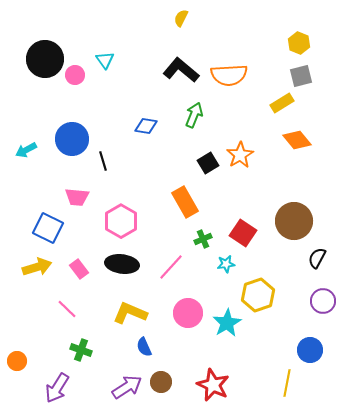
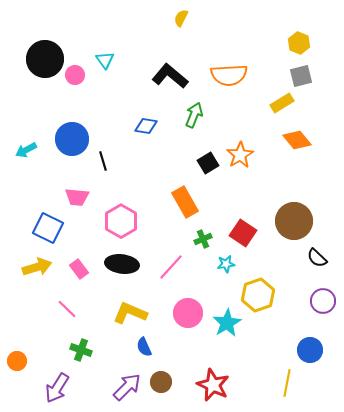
black L-shape at (181, 70): moved 11 px left, 6 px down
black semicircle at (317, 258): rotated 75 degrees counterclockwise
purple arrow at (127, 387): rotated 12 degrees counterclockwise
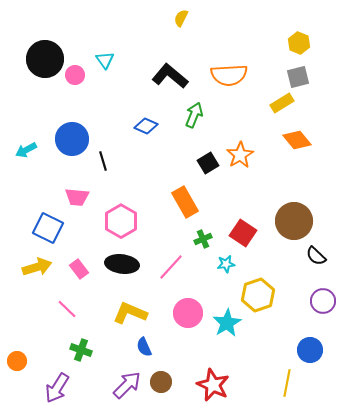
gray square at (301, 76): moved 3 px left, 1 px down
blue diamond at (146, 126): rotated 15 degrees clockwise
black semicircle at (317, 258): moved 1 px left, 2 px up
purple arrow at (127, 387): moved 2 px up
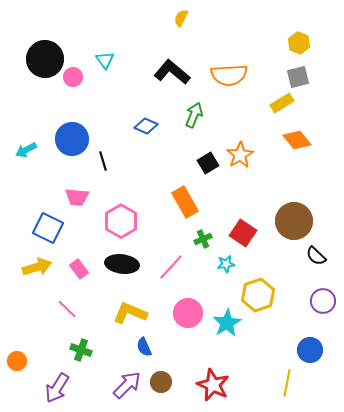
pink circle at (75, 75): moved 2 px left, 2 px down
black L-shape at (170, 76): moved 2 px right, 4 px up
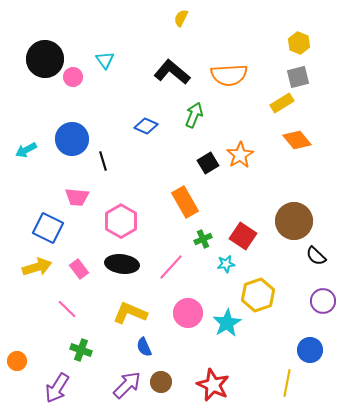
red square at (243, 233): moved 3 px down
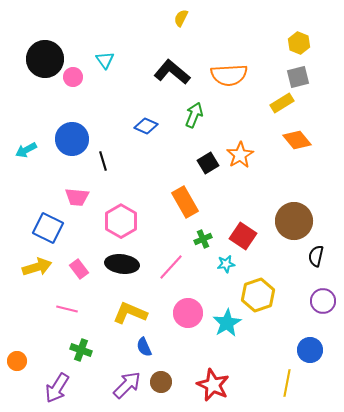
black semicircle at (316, 256): rotated 60 degrees clockwise
pink line at (67, 309): rotated 30 degrees counterclockwise
